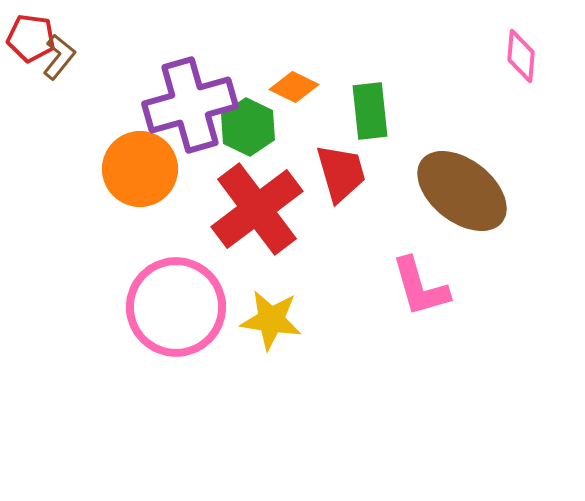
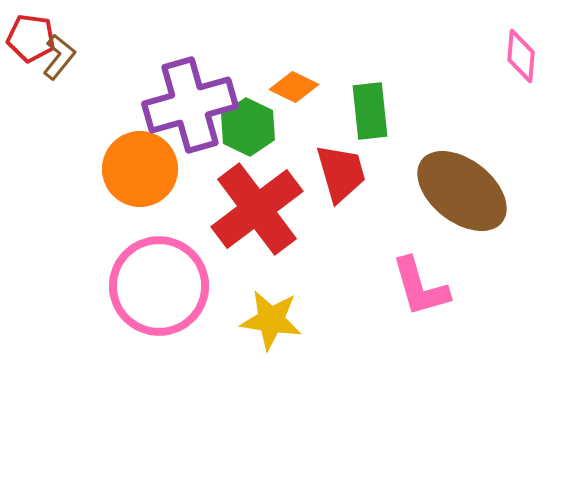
pink circle: moved 17 px left, 21 px up
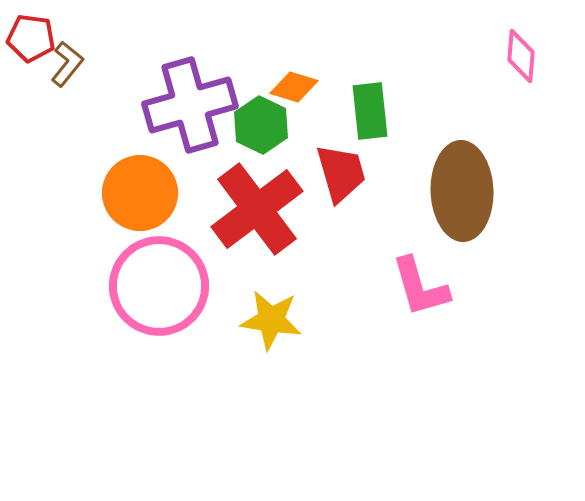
brown L-shape: moved 8 px right, 7 px down
orange diamond: rotated 9 degrees counterclockwise
green hexagon: moved 13 px right, 2 px up
orange circle: moved 24 px down
brown ellipse: rotated 50 degrees clockwise
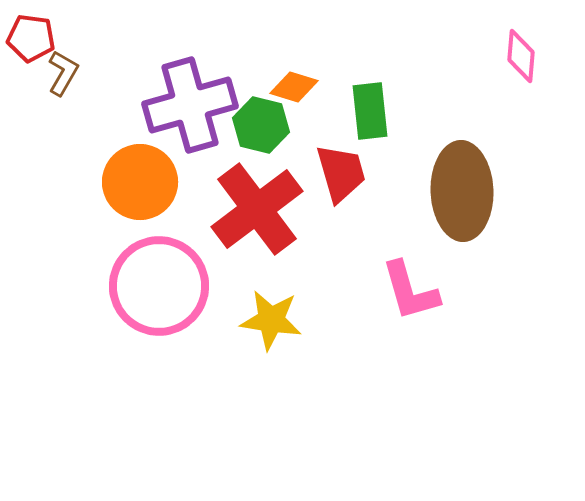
brown L-shape: moved 4 px left, 9 px down; rotated 9 degrees counterclockwise
green hexagon: rotated 12 degrees counterclockwise
orange circle: moved 11 px up
pink L-shape: moved 10 px left, 4 px down
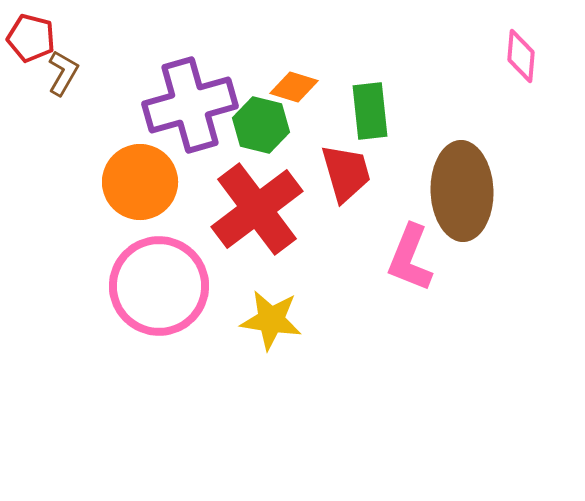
red pentagon: rotated 6 degrees clockwise
red trapezoid: moved 5 px right
pink L-shape: moved 33 px up; rotated 38 degrees clockwise
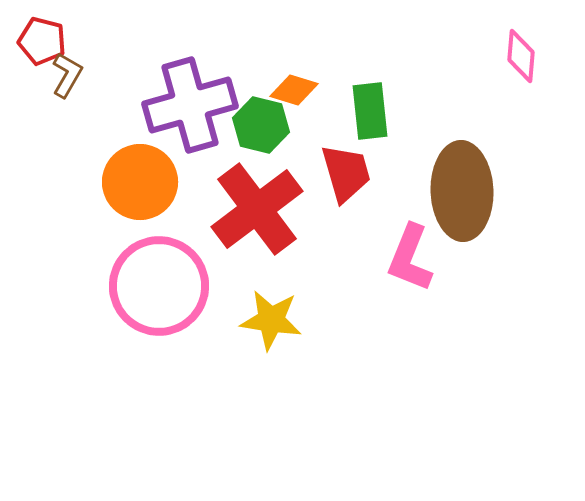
red pentagon: moved 11 px right, 3 px down
brown L-shape: moved 4 px right, 2 px down
orange diamond: moved 3 px down
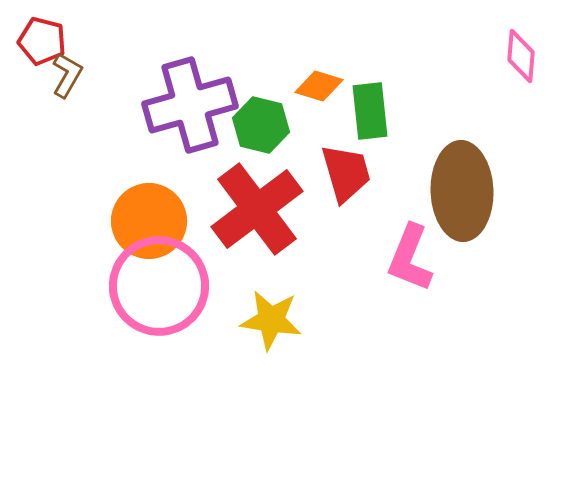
orange diamond: moved 25 px right, 4 px up
orange circle: moved 9 px right, 39 px down
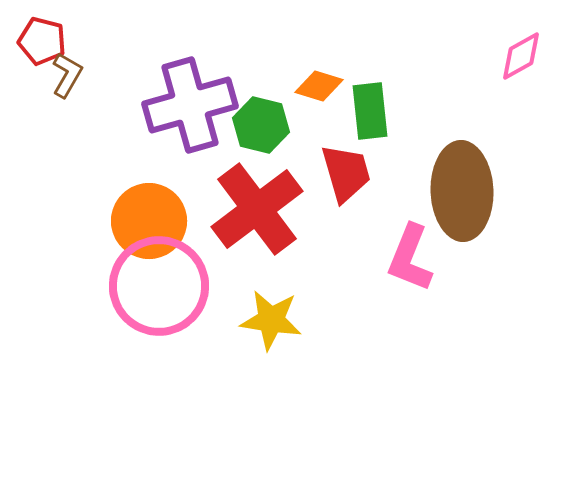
pink diamond: rotated 56 degrees clockwise
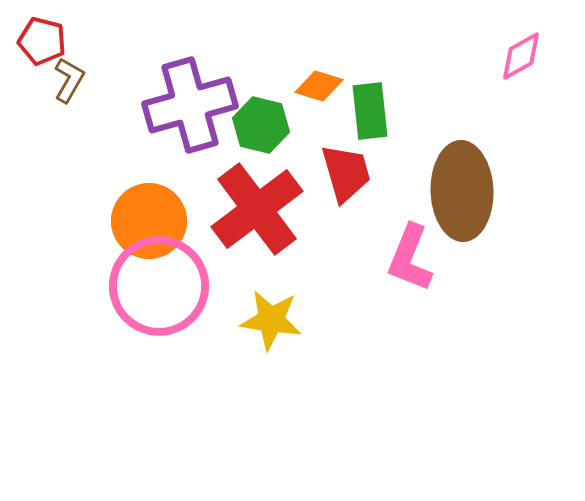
brown L-shape: moved 2 px right, 5 px down
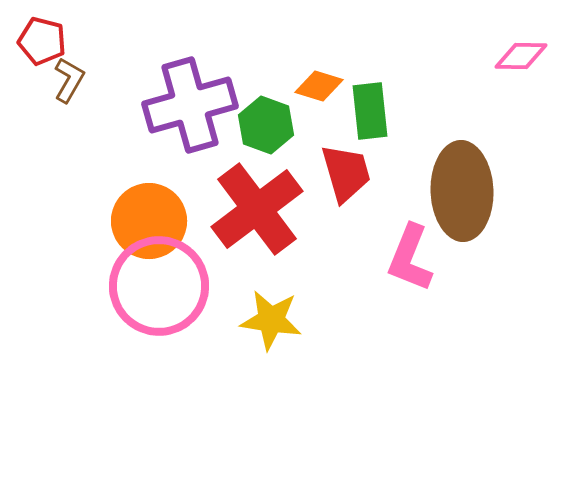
pink diamond: rotated 30 degrees clockwise
green hexagon: moved 5 px right; rotated 6 degrees clockwise
